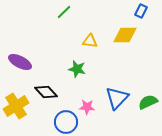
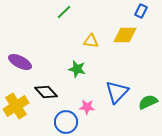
yellow triangle: moved 1 px right
blue triangle: moved 6 px up
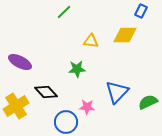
green star: rotated 18 degrees counterclockwise
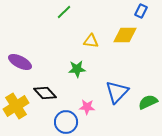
black diamond: moved 1 px left, 1 px down
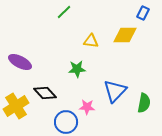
blue rectangle: moved 2 px right, 2 px down
blue triangle: moved 2 px left, 1 px up
green semicircle: moved 4 px left, 1 px down; rotated 126 degrees clockwise
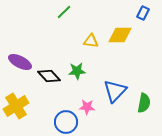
yellow diamond: moved 5 px left
green star: moved 2 px down
black diamond: moved 4 px right, 17 px up
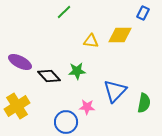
yellow cross: moved 1 px right
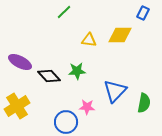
yellow triangle: moved 2 px left, 1 px up
